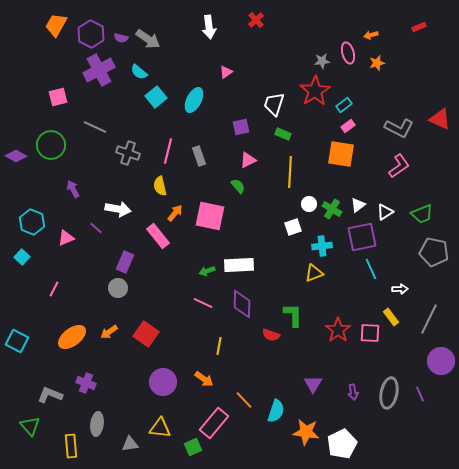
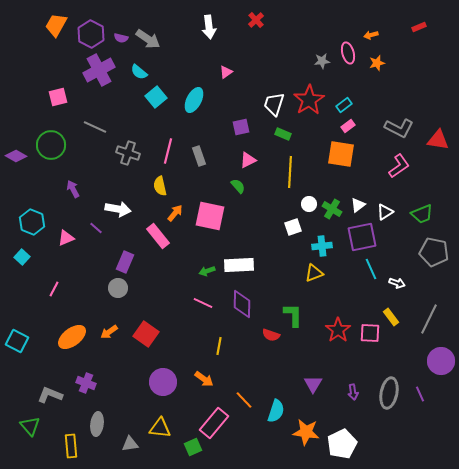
red star at (315, 91): moved 6 px left, 9 px down
red triangle at (440, 119): moved 2 px left, 21 px down; rotated 15 degrees counterclockwise
white arrow at (400, 289): moved 3 px left, 6 px up; rotated 21 degrees clockwise
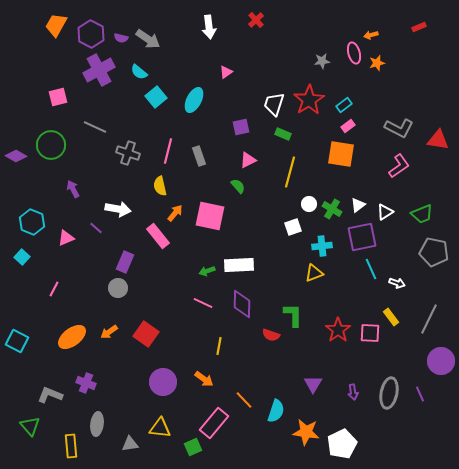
pink ellipse at (348, 53): moved 6 px right
yellow line at (290, 172): rotated 12 degrees clockwise
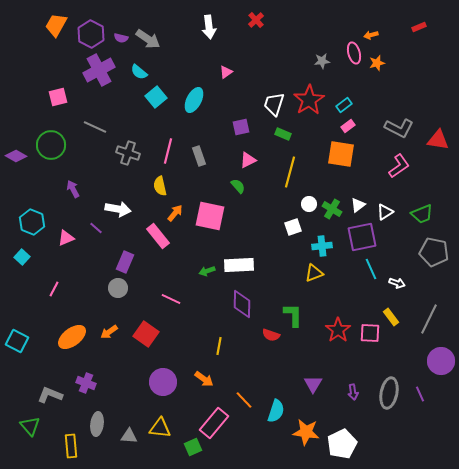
pink line at (203, 303): moved 32 px left, 4 px up
gray triangle at (130, 444): moved 1 px left, 8 px up; rotated 12 degrees clockwise
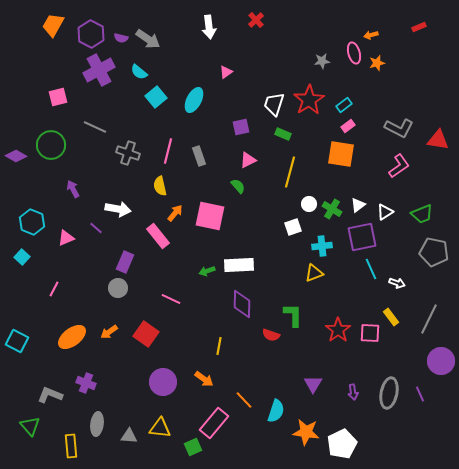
orange trapezoid at (56, 25): moved 3 px left
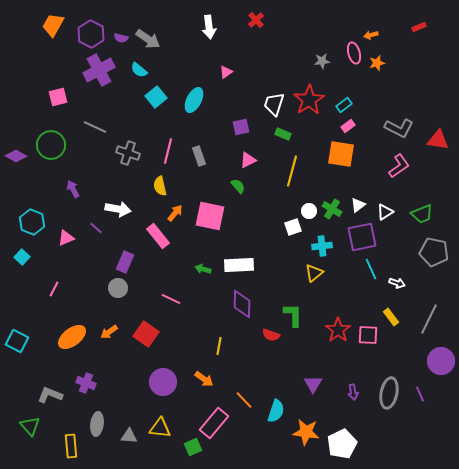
cyan semicircle at (139, 72): moved 2 px up
yellow line at (290, 172): moved 2 px right, 1 px up
white circle at (309, 204): moved 7 px down
green arrow at (207, 271): moved 4 px left, 2 px up; rotated 35 degrees clockwise
yellow triangle at (314, 273): rotated 18 degrees counterclockwise
pink square at (370, 333): moved 2 px left, 2 px down
